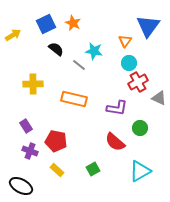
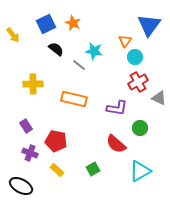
blue triangle: moved 1 px right, 1 px up
yellow arrow: rotated 84 degrees clockwise
cyan circle: moved 6 px right, 6 px up
red semicircle: moved 1 px right, 2 px down
purple cross: moved 2 px down
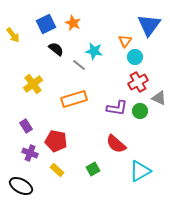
yellow cross: rotated 36 degrees counterclockwise
orange rectangle: rotated 30 degrees counterclockwise
green circle: moved 17 px up
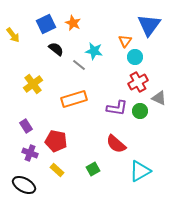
black ellipse: moved 3 px right, 1 px up
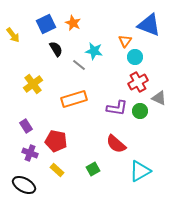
blue triangle: rotated 45 degrees counterclockwise
black semicircle: rotated 21 degrees clockwise
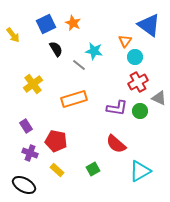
blue triangle: rotated 15 degrees clockwise
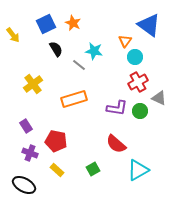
cyan triangle: moved 2 px left, 1 px up
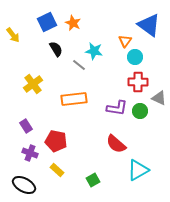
blue square: moved 1 px right, 2 px up
red cross: rotated 30 degrees clockwise
orange rectangle: rotated 10 degrees clockwise
green square: moved 11 px down
